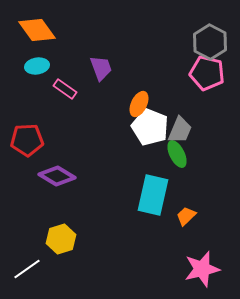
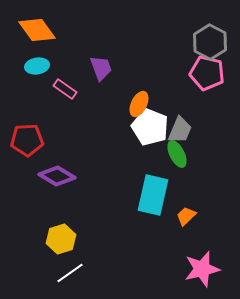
white line: moved 43 px right, 4 px down
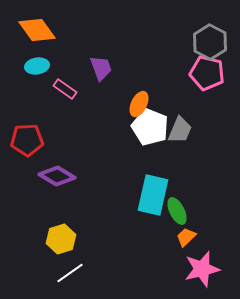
green ellipse: moved 57 px down
orange trapezoid: moved 21 px down
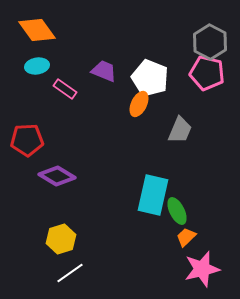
purple trapezoid: moved 3 px right, 3 px down; rotated 48 degrees counterclockwise
white pentagon: moved 49 px up
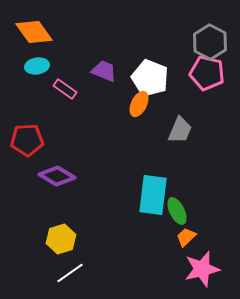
orange diamond: moved 3 px left, 2 px down
cyan rectangle: rotated 6 degrees counterclockwise
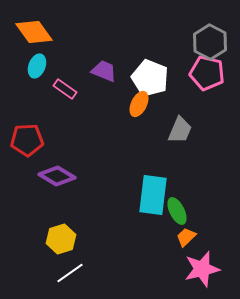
cyan ellipse: rotated 60 degrees counterclockwise
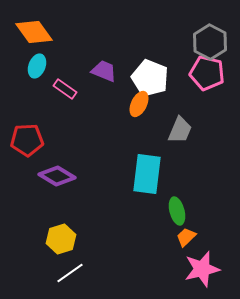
cyan rectangle: moved 6 px left, 21 px up
green ellipse: rotated 12 degrees clockwise
